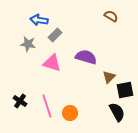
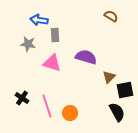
gray rectangle: rotated 48 degrees counterclockwise
black cross: moved 2 px right, 3 px up
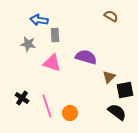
black semicircle: rotated 24 degrees counterclockwise
